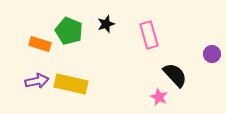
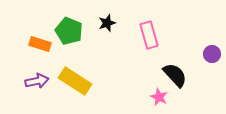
black star: moved 1 px right, 1 px up
yellow rectangle: moved 4 px right, 3 px up; rotated 20 degrees clockwise
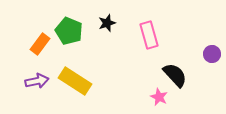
orange rectangle: rotated 70 degrees counterclockwise
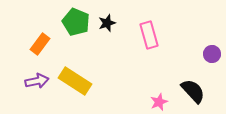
green pentagon: moved 7 px right, 9 px up
black semicircle: moved 18 px right, 16 px down
pink star: moved 5 px down; rotated 24 degrees clockwise
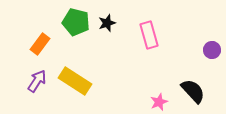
green pentagon: rotated 8 degrees counterclockwise
purple circle: moved 4 px up
purple arrow: rotated 45 degrees counterclockwise
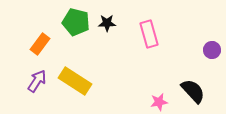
black star: rotated 18 degrees clockwise
pink rectangle: moved 1 px up
pink star: rotated 12 degrees clockwise
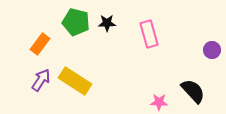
purple arrow: moved 4 px right, 1 px up
pink star: rotated 12 degrees clockwise
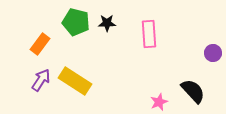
pink rectangle: rotated 12 degrees clockwise
purple circle: moved 1 px right, 3 px down
pink star: rotated 24 degrees counterclockwise
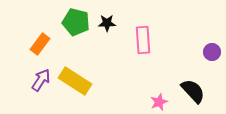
pink rectangle: moved 6 px left, 6 px down
purple circle: moved 1 px left, 1 px up
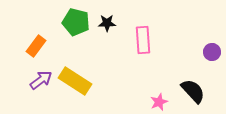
orange rectangle: moved 4 px left, 2 px down
purple arrow: rotated 20 degrees clockwise
